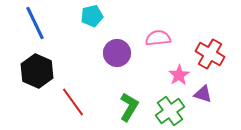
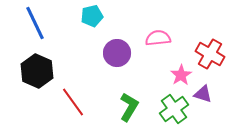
pink star: moved 2 px right
green cross: moved 4 px right, 2 px up
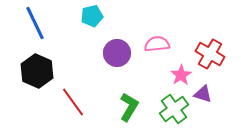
pink semicircle: moved 1 px left, 6 px down
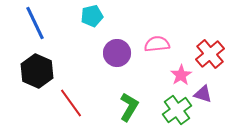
red cross: rotated 20 degrees clockwise
red line: moved 2 px left, 1 px down
green cross: moved 3 px right, 1 px down
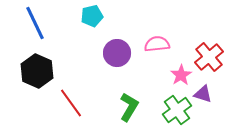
red cross: moved 1 px left, 3 px down
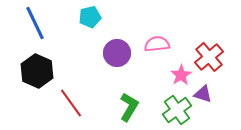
cyan pentagon: moved 2 px left, 1 px down
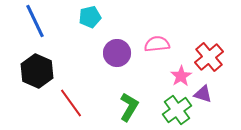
blue line: moved 2 px up
pink star: moved 1 px down
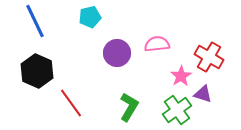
red cross: rotated 20 degrees counterclockwise
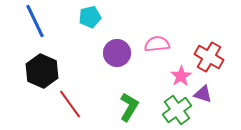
black hexagon: moved 5 px right
red line: moved 1 px left, 1 px down
